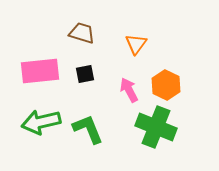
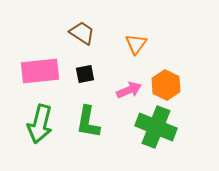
brown trapezoid: rotated 16 degrees clockwise
pink arrow: rotated 95 degrees clockwise
green arrow: moved 1 px left, 2 px down; rotated 63 degrees counterclockwise
green L-shape: moved 7 px up; rotated 148 degrees counterclockwise
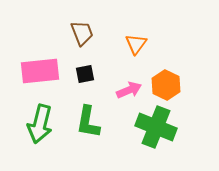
brown trapezoid: rotated 36 degrees clockwise
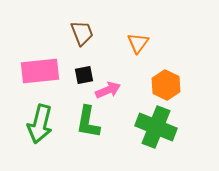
orange triangle: moved 2 px right, 1 px up
black square: moved 1 px left, 1 px down
pink arrow: moved 21 px left
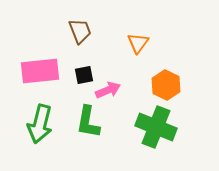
brown trapezoid: moved 2 px left, 2 px up
